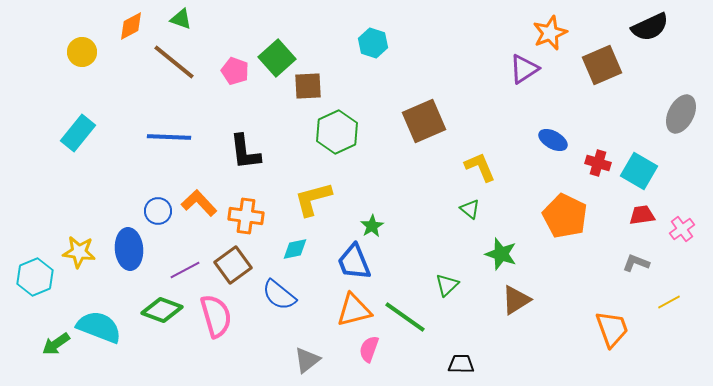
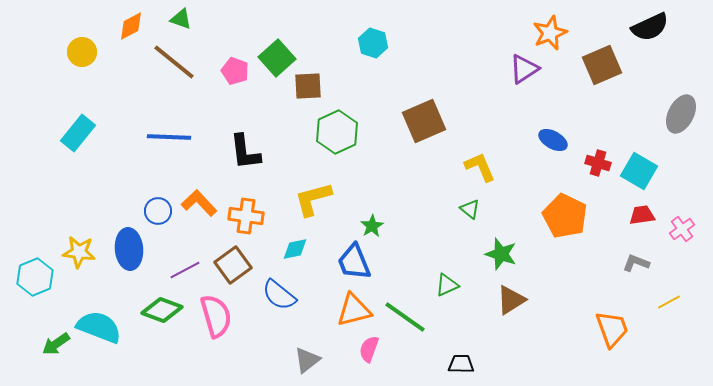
green triangle at (447, 285): rotated 20 degrees clockwise
brown triangle at (516, 300): moved 5 px left
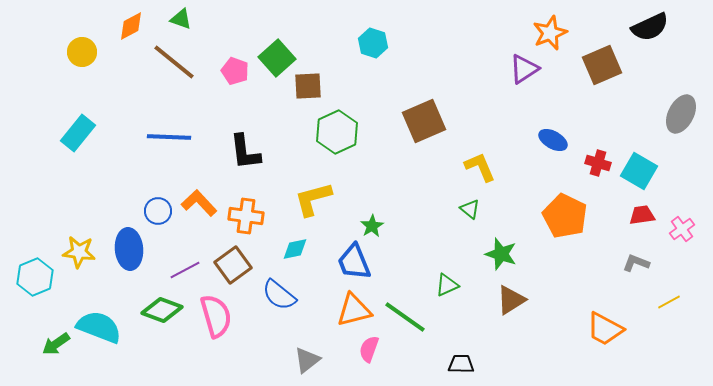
orange trapezoid at (612, 329): moved 7 px left; rotated 138 degrees clockwise
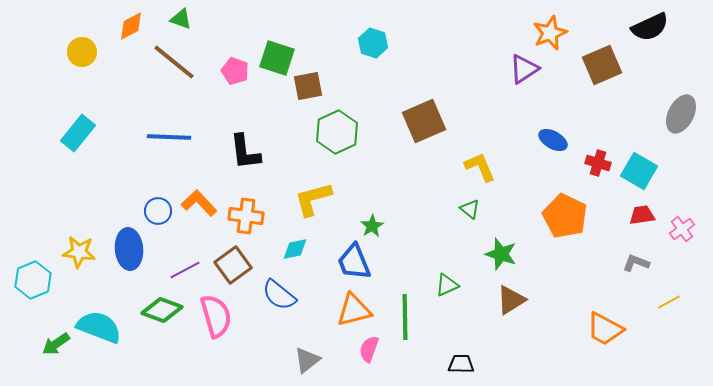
green square at (277, 58): rotated 30 degrees counterclockwise
brown square at (308, 86): rotated 8 degrees counterclockwise
cyan hexagon at (35, 277): moved 2 px left, 3 px down
green line at (405, 317): rotated 54 degrees clockwise
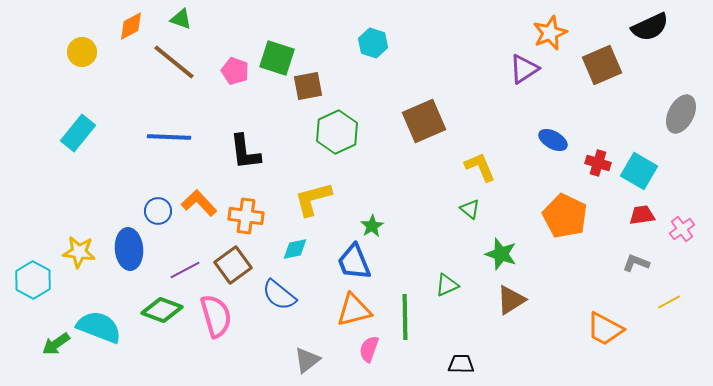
cyan hexagon at (33, 280): rotated 9 degrees counterclockwise
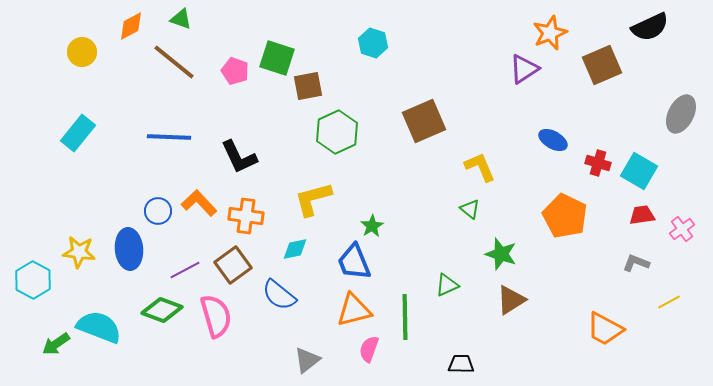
black L-shape at (245, 152): moved 6 px left, 5 px down; rotated 18 degrees counterclockwise
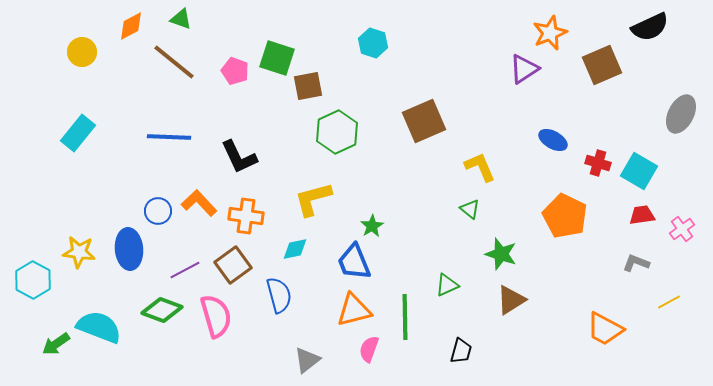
blue semicircle at (279, 295): rotated 144 degrees counterclockwise
black trapezoid at (461, 364): moved 13 px up; rotated 104 degrees clockwise
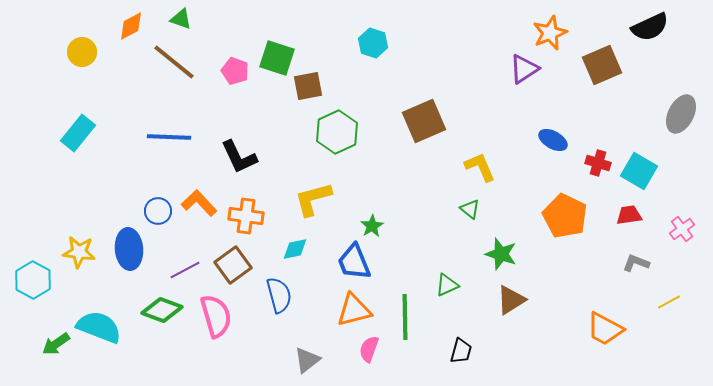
red trapezoid at (642, 215): moved 13 px left
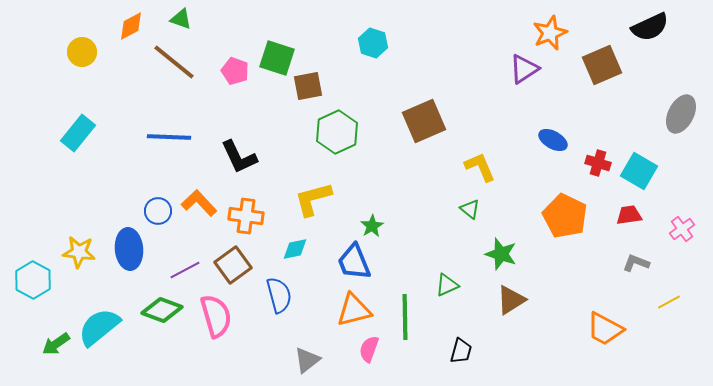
cyan semicircle at (99, 327): rotated 60 degrees counterclockwise
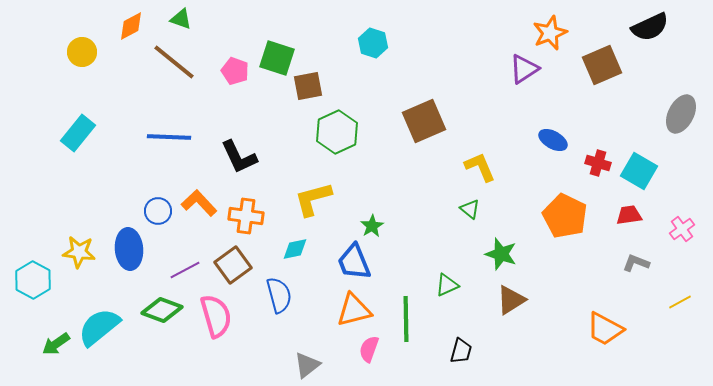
yellow line at (669, 302): moved 11 px right
green line at (405, 317): moved 1 px right, 2 px down
gray triangle at (307, 360): moved 5 px down
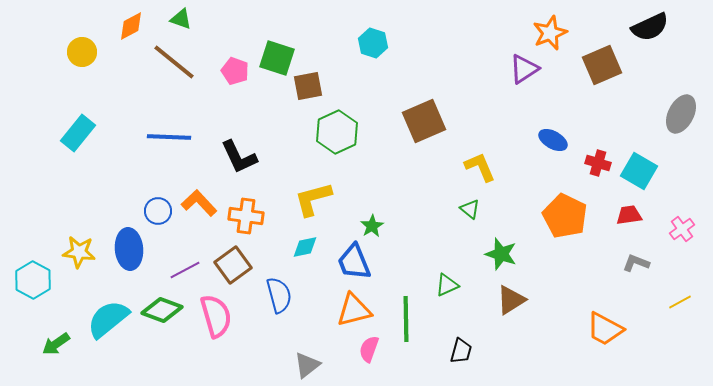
cyan diamond at (295, 249): moved 10 px right, 2 px up
cyan semicircle at (99, 327): moved 9 px right, 8 px up
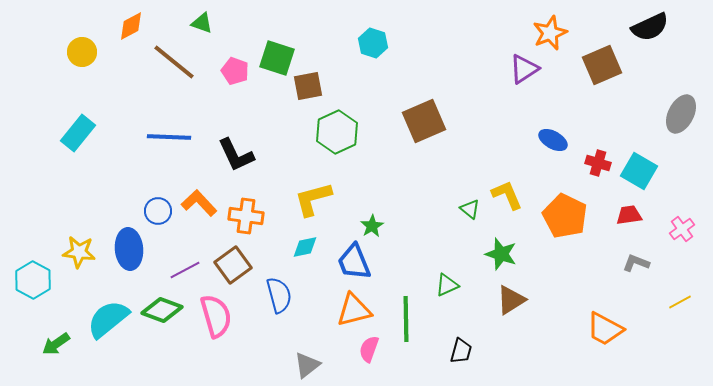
green triangle at (181, 19): moved 21 px right, 4 px down
black L-shape at (239, 157): moved 3 px left, 2 px up
yellow L-shape at (480, 167): moved 27 px right, 28 px down
